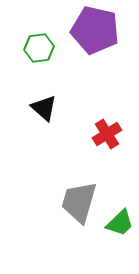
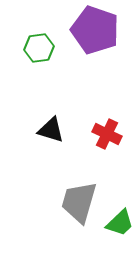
purple pentagon: rotated 6 degrees clockwise
black triangle: moved 7 px right, 22 px down; rotated 24 degrees counterclockwise
red cross: rotated 32 degrees counterclockwise
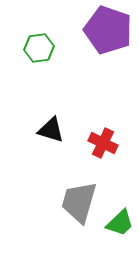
purple pentagon: moved 13 px right
red cross: moved 4 px left, 9 px down
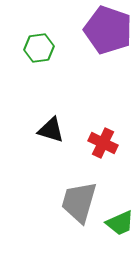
green trapezoid: rotated 20 degrees clockwise
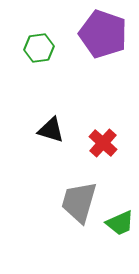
purple pentagon: moved 5 px left, 4 px down
red cross: rotated 16 degrees clockwise
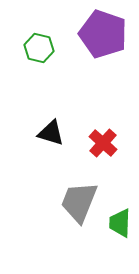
green hexagon: rotated 20 degrees clockwise
black triangle: moved 3 px down
gray trapezoid: rotated 6 degrees clockwise
green trapezoid: rotated 116 degrees clockwise
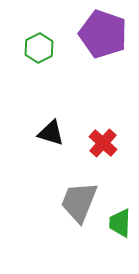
green hexagon: rotated 20 degrees clockwise
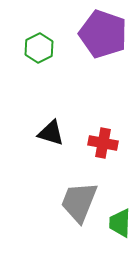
red cross: rotated 32 degrees counterclockwise
